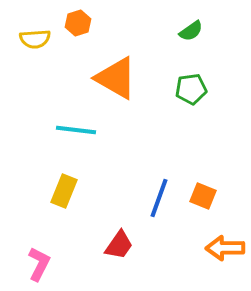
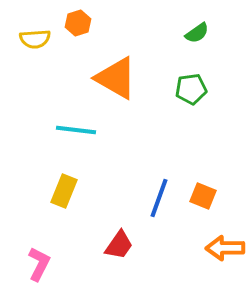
green semicircle: moved 6 px right, 2 px down
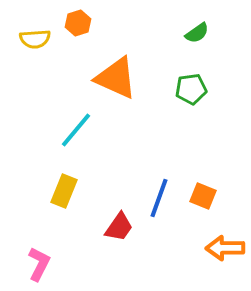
orange triangle: rotated 6 degrees counterclockwise
cyan line: rotated 57 degrees counterclockwise
red trapezoid: moved 18 px up
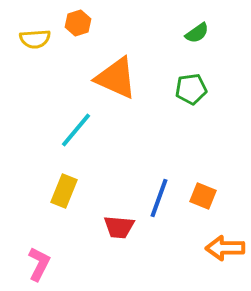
red trapezoid: rotated 60 degrees clockwise
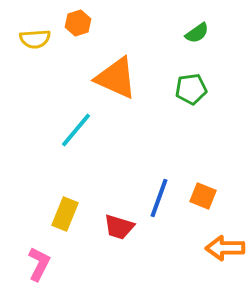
yellow rectangle: moved 1 px right, 23 px down
red trapezoid: rotated 12 degrees clockwise
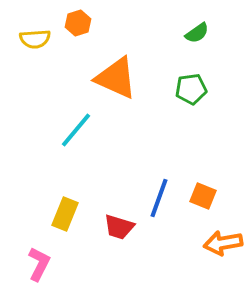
orange arrow: moved 2 px left, 5 px up; rotated 9 degrees counterclockwise
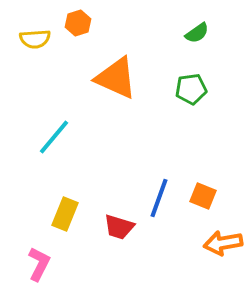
cyan line: moved 22 px left, 7 px down
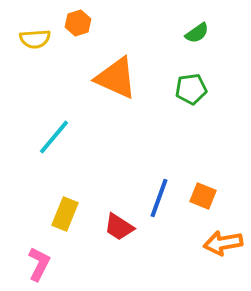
red trapezoid: rotated 16 degrees clockwise
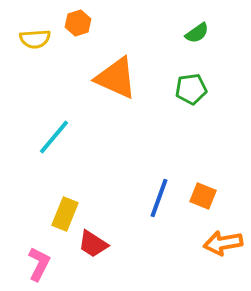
red trapezoid: moved 26 px left, 17 px down
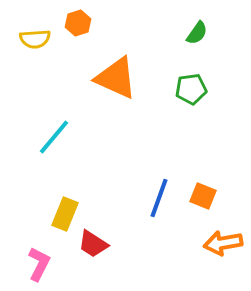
green semicircle: rotated 20 degrees counterclockwise
